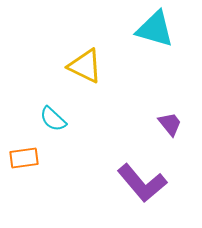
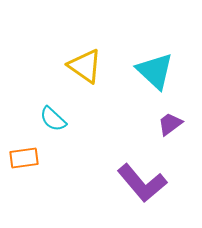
cyan triangle: moved 42 px down; rotated 27 degrees clockwise
yellow triangle: rotated 9 degrees clockwise
purple trapezoid: rotated 88 degrees counterclockwise
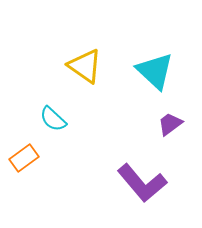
orange rectangle: rotated 28 degrees counterclockwise
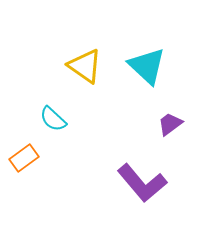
cyan triangle: moved 8 px left, 5 px up
